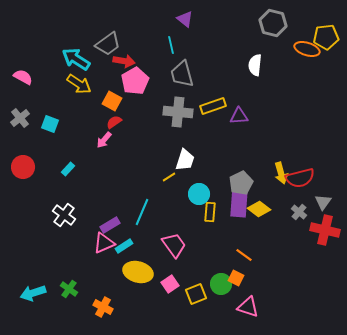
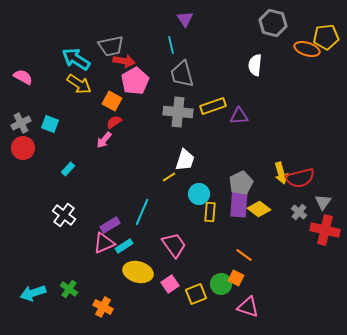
purple triangle at (185, 19): rotated 18 degrees clockwise
gray trapezoid at (108, 44): moved 3 px right, 2 px down; rotated 24 degrees clockwise
gray cross at (20, 118): moved 1 px right, 5 px down; rotated 12 degrees clockwise
red circle at (23, 167): moved 19 px up
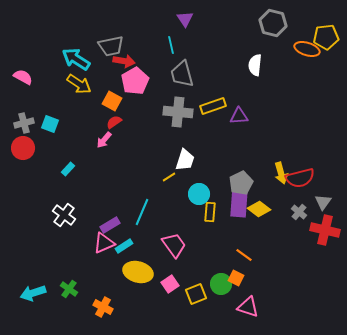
gray cross at (21, 123): moved 3 px right; rotated 12 degrees clockwise
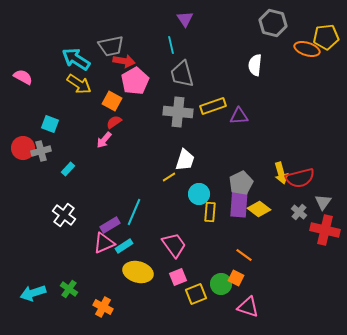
gray cross at (24, 123): moved 17 px right, 28 px down
cyan line at (142, 212): moved 8 px left
pink square at (170, 284): moved 8 px right, 7 px up; rotated 12 degrees clockwise
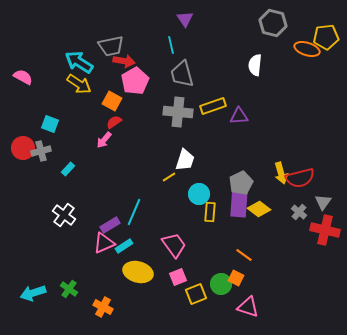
cyan arrow at (76, 59): moved 3 px right, 3 px down
